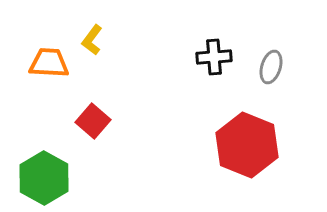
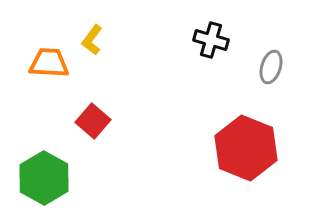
black cross: moved 3 px left, 17 px up; rotated 20 degrees clockwise
red hexagon: moved 1 px left, 3 px down
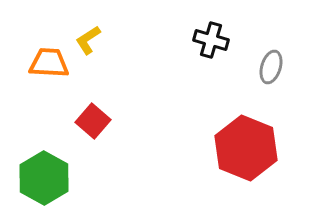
yellow L-shape: moved 4 px left; rotated 20 degrees clockwise
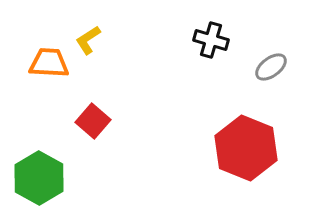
gray ellipse: rotated 36 degrees clockwise
green hexagon: moved 5 px left
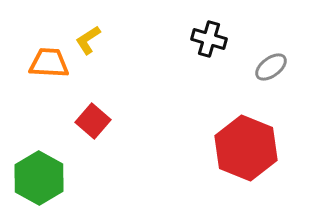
black cross: moved 2 px left, 1 px up
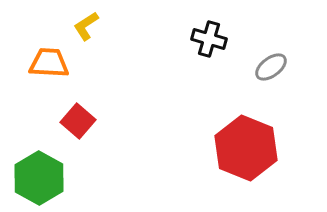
yellow L-shape: moved 2 px left, 14 px up
red square: moved 15 px left
